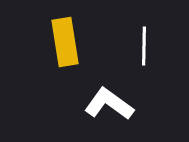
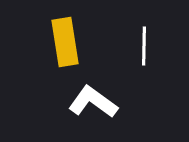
white L-shape: moved 16 px left, 2 px up
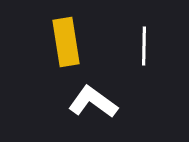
yellow rectangle: moved 1 px right
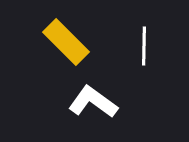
yellow rectangle: rotated 36 degrees counterclockwise
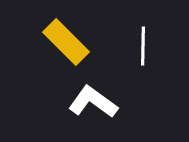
white line: moved 1 px left
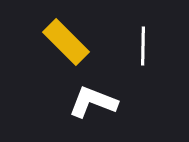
white L-shape: rotated 15 degrees counterclockwise
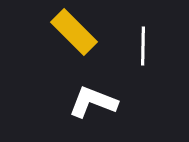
yellow rectangle: moved 8 px right, 10 px up
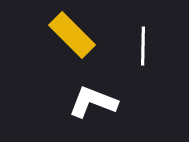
yellow rectangle: moved 2 px left, 3 px down
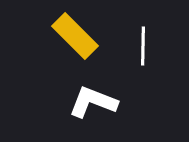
yellow rectangle: moved 3 px right, 1 px down
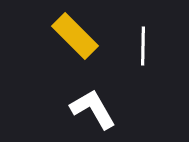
white L-shape: moved 7 px down; rotated 39 degrees clockwise
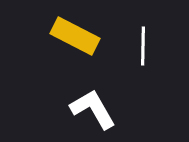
yellow rectangle: rotated 18 degrees counterclockwise
